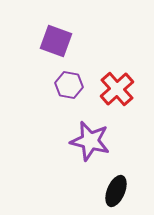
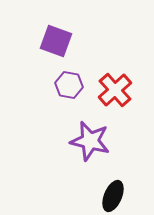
red cross: moved 2 px left, 1 px down
black ellipse: moved 3 px left, 5 px down
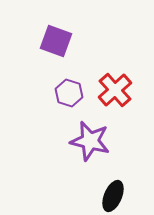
purple hexagon: moved 8 px down; rotated 8 degrees clockwise
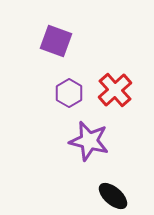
purple hexagon: rotated 12 degrees clockwise
purple star: moved 1 px left
black ellipse: rotated 72 degrees counterclockwise
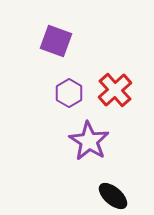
purple star: rotated 18 degrees clockwise
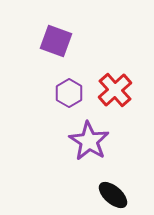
black ellipse: moved 1 px up
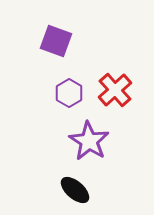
black ellipse: moved 38 px left, 5 px up
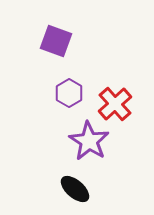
red cross: moved 14 px down
black ellipse: moved 1 px up
